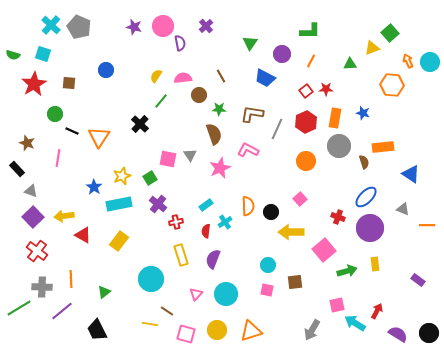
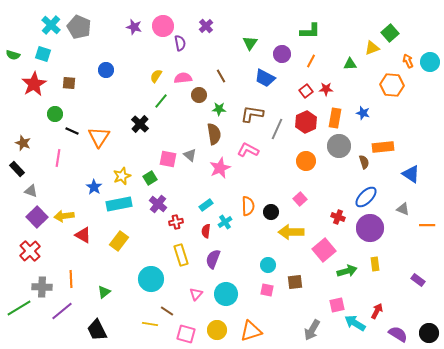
brown semicircle at (214, 134): rotated 10 degrees clockwise
brown star at (27, 143): moved 4 px left
gray triangle at (190, 155): rotated 16 degrees counterclockwise
purple square at (33, 217): moved 4 px right
red cross at (37, 251): moved 7 px left; rotated 10 degrees clockwise
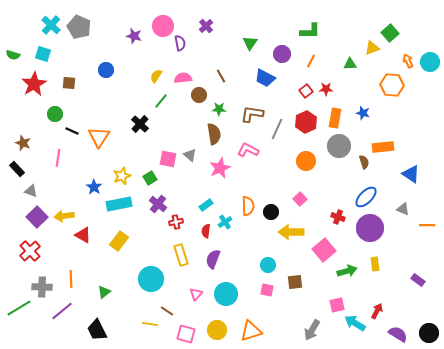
purple star at (134, 27): moved 9 px down
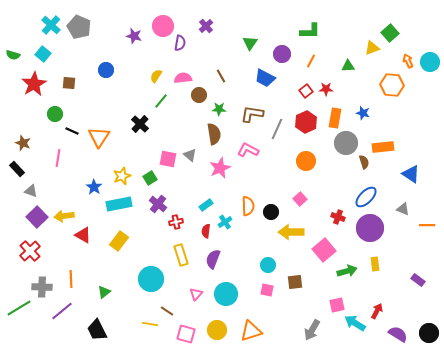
purple semicircle at (180, 43): rotated 21 degrees clockwise
cyan square at (43, 54): rotated 21 degrees clockwise
green triangle at (350, 64): moved 2 px left, 2 px down
gray circle at (339, 146): moved 7 px right, 3 px up
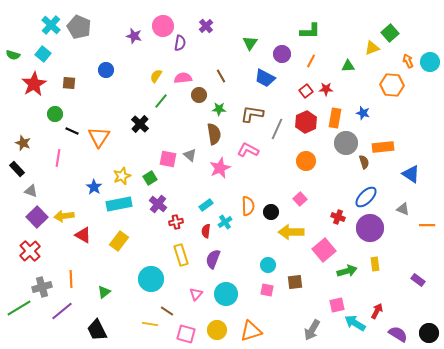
gray cross at (42, 287): rotated 18 degrees counterclockwise
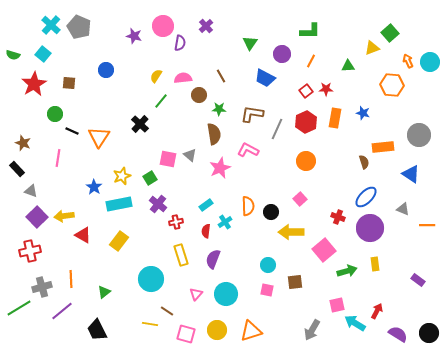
gray circle at (346, 143): moved 73 px right, 8 px up
red cross at (30, 251): rotated 30 degrees clockwise
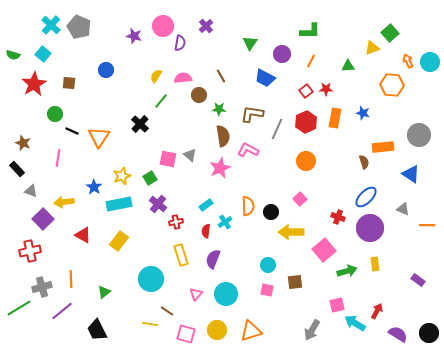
brown semicircle at (214, 134): moved 9 px right, 2 px down
yellow arrow at (64, 216): moved 14 px up
purple square at (37, 217): moved 6 px right, 2 px down
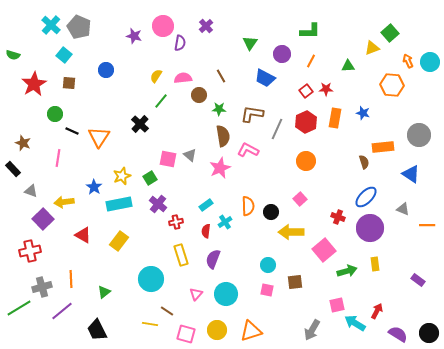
cyan square at (43, 54): moved 21 px right, 1 px down
black rectangle at (17, 169): moved 4 px left
